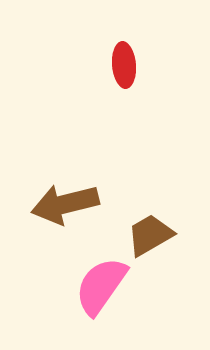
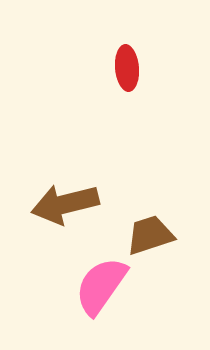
red ellipse: moved 3 px right, 3 px down
brown trapezoid: rotated 12 degrees clockwise
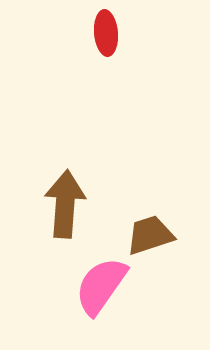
red ellipse: moved 21 px left, 35 px up
brown arrow: rotated 108 degrees clockwise
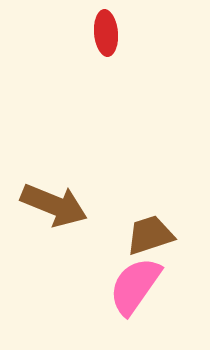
brown arrow: moved 11 px left, 1 px down; rotated 108 degrees clockwise
pink semicircle: moved 34 px right
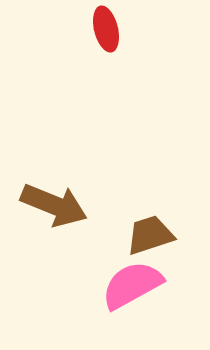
red ellipse: moved 4 px up; rotated 9 degrees counterclockwise
pink semicircle: moved 3 px left, 1 px up; rotated 26 degrees clockwise
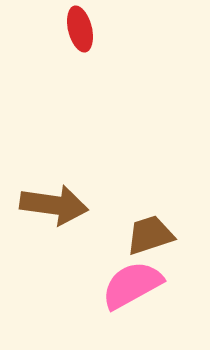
red ellipse: moved 26 px left
brown arrow: rotated 14 degrees counterclockwise
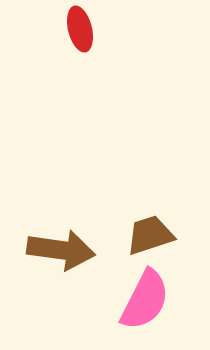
brown arrow: moved 7 px right, 45 px down
pink semicircle: moved 13 px right, 15 px down; rotated 146 degrees clockwise
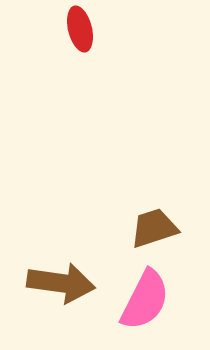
brown trapezoid: moved 4 px right, 7 px up
brown arrow: moved 33 px down
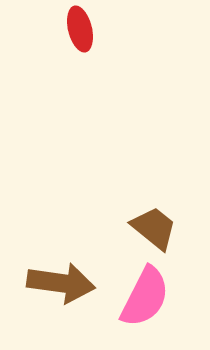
brown trapezoid: rotated 57 degrees clockwise
pink semicircle: moved 3 px up
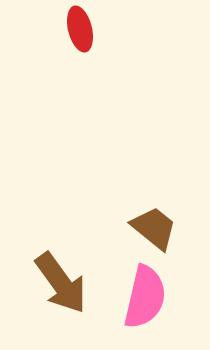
brown arrow: rotated 46 degrees clockwise
pink semicircle: rotated 14 degrees counterclockwise
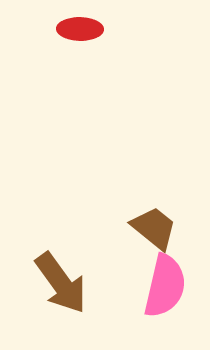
red ellipse: rotated 75 degrees counterclockwise
pink semicircle: moved 20 px right, 11 px up
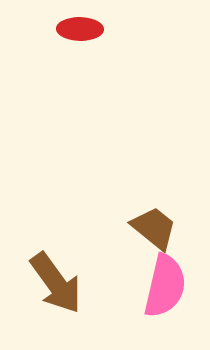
brown arrow: moved 5 px left
